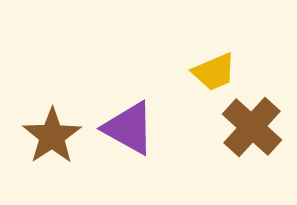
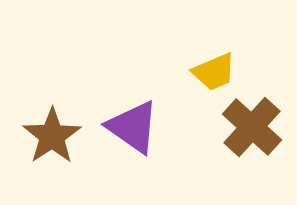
purple triangle: moved 4 px right, 1 px up; rotated 6 degrees clockwise
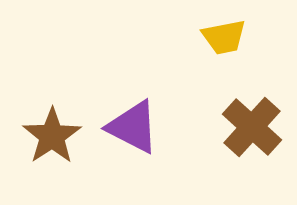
yellow trapezoid: moved 10 px right, 35 px up; rotated 12 degrees clockwise
purple triangle: rotated 8 degrees counterclockwise
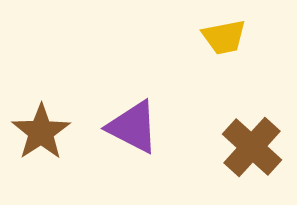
brown cross: moved 20 px down
brown star: moved 11 px left, 4 px up
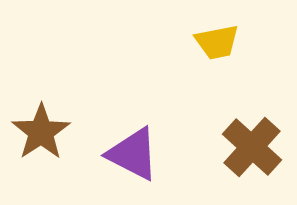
yellow trapezoid: moved 7 px left, 5 px down
purple triangle: moved 27 px down
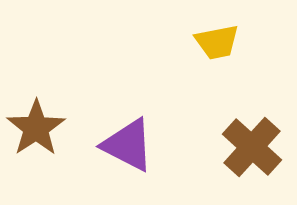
brown star: moved 5 px left, 4 px up
purple triangle: moved 5 px left, 9 px up
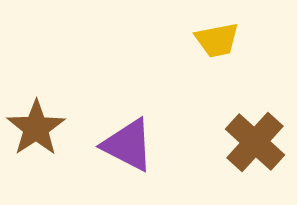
yellow trapezoid: moved 2 px up
brown cross: moved 3 px right, 5 px up
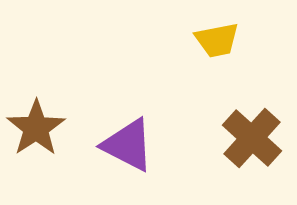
brown cross: moved 3 px left, 4 px up
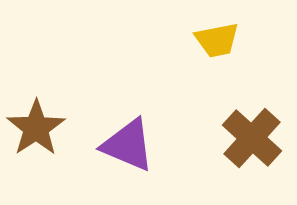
purple triangle: rotated 4 degrees counterclockwise
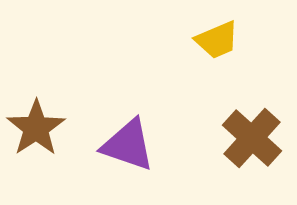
yellow trapezoid: rotated 12 degrees counterclockwise
purple triangle: rotated 4 degrees counterclockwise
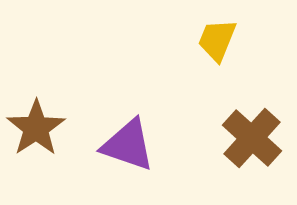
yellow trapezoid: rotated 135 degrees clockwise
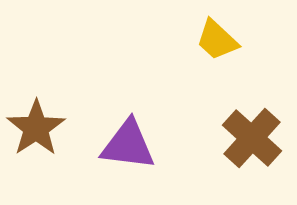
yellow trapezoid: rotated 69 degrees counterclockwise
purple triangle: rotated 12 degrees counterclockwise
